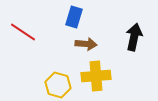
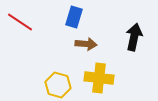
red line: moved 3 px left, 10 px up
yellow cross: moved 3 px right, 2 px down; rotated 12 degrees clockwise
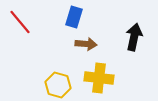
red line: rotated 16 degrees clockwise
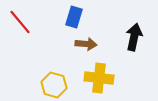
yellow hexagon: moved 4 px left
